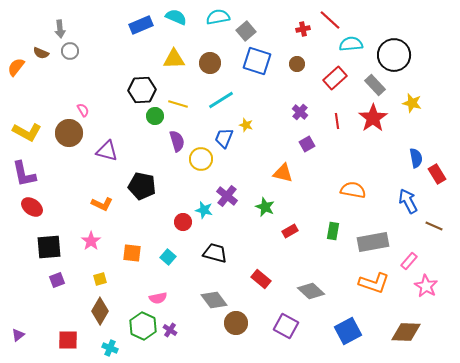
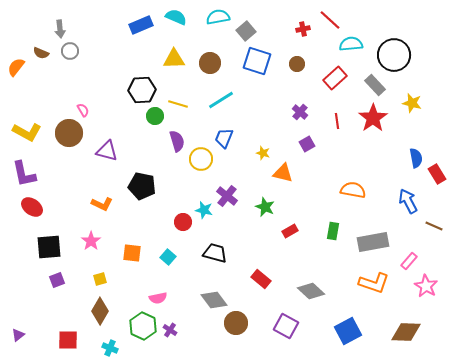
yellow star at (246, 125): moved 17 px right, 28 px down
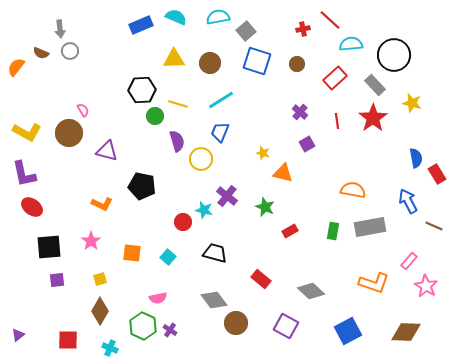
blue trapezoid at (224, 138): moved 4 px left, 6 px up
gray rectangle at (373, 242): moved 3 px left, 15 px up
purple square at (57, 280): rotated 14 degrees clockwise
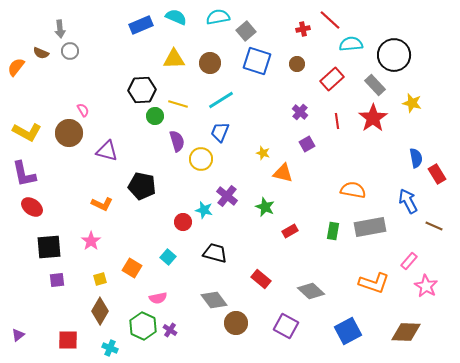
red rectangle at (335, 78): moved 3 px left, 1 px down
orange square at (132, 253): moved 15 px down; rotated 24 degrees clockwise
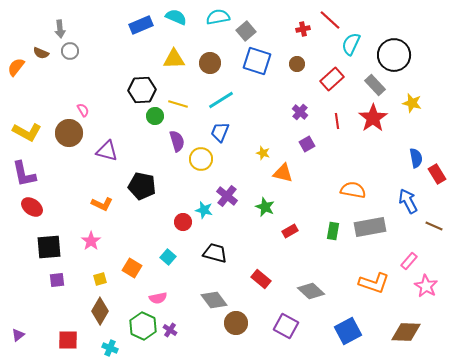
cyan semicircle at (351, 44): rotated 60 degrees counterclockwise
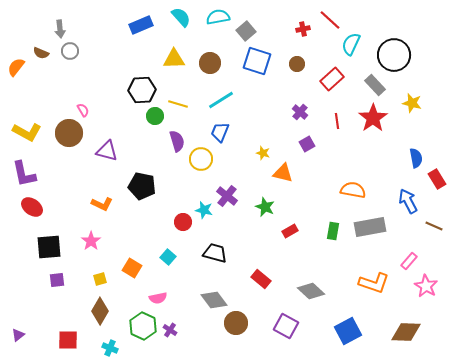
cyan semicircle at (176, 17): moved 5 px right; rotated 25 degrees clockwise
red rectangle at (437, 174): moved 5 px down
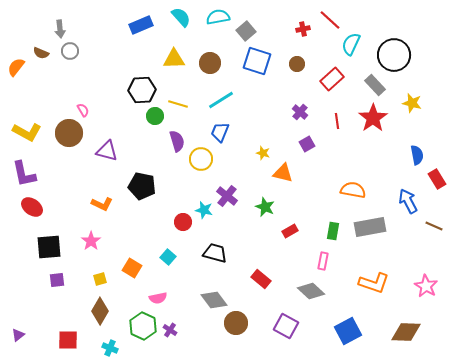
blue semicircle at (416, 158): moved 1 px right, 3 px up
pink rectangle at (409, 261): moved 86 px left; rotated 30 degrees counterclockwise
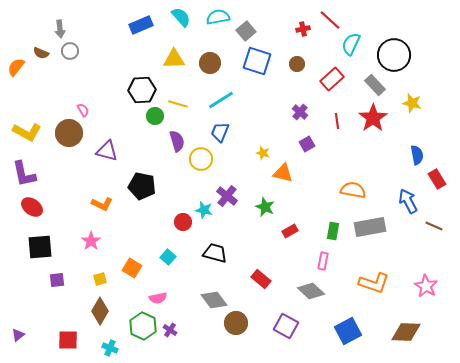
black square at (49, 247): moved 9 px left
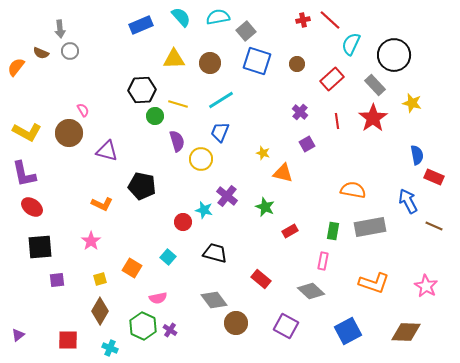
red cross at (303, 29): moved 9 px up
red rectangle at (437, 179): moved 3 px left, 2 px up; rotated 36 degrees counterclockwise
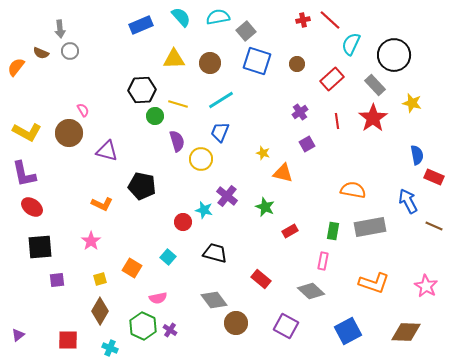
purple cross at (300, 112): rotated 14 degrees clockwise
